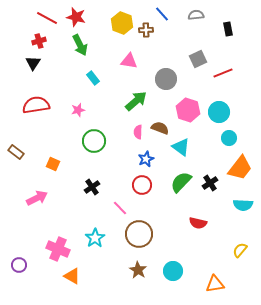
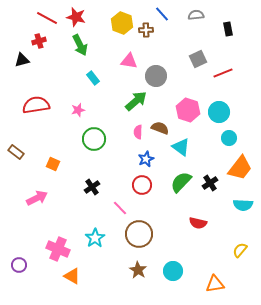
black triangle at (33, 63): moved 11 px left, 3 px up; rotated 42 degrees clockwise
gray circle at (166, 79): moved 10 px left, 3 px up
green circle at (94, 141): moved 2 px up
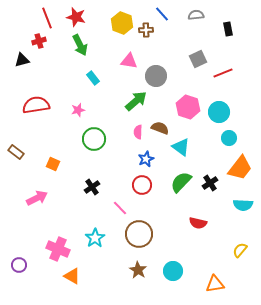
red line at (47, 18): rotated 40 degrees clockwise
pink hexagon at (188, 110): moved 3 px up
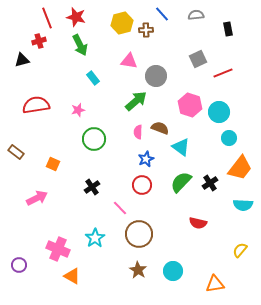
yellow hexagon at (122, 23): rotated 25 degrees clockwise
pink hexagon at (188, 107): moved 2 px right, 2 px up
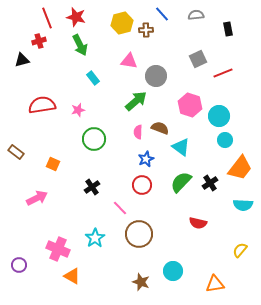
red semicircle at (36, 105): moved 6 px right
cyan circle at (219, 112): moved 4 px down
cyan circle at (229, 138): moved 4 px left, 2 px down
brown star at (138, 270): moved 3 px right, 12 px down; rotated 12 degrees counterclockwise
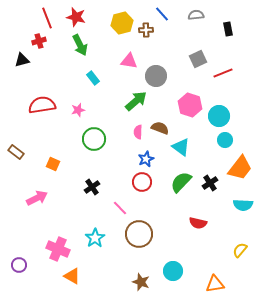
red circle at (142, 185): moved 3 px up
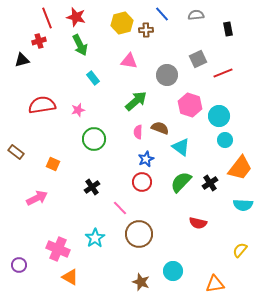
gray circle at (156, 76): moved 11 px right, 1 px up
orange triangle at (72, 276): moved 2 px left, 1 px down
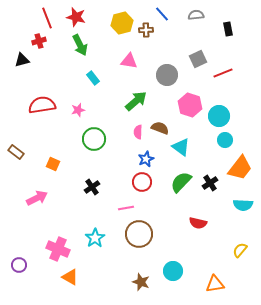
pink line at (120, 208): moved 6 px right; rotated 56 degrees counterclockwise
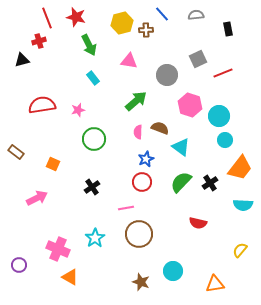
green arrow at (80, 45): moved 9 px right
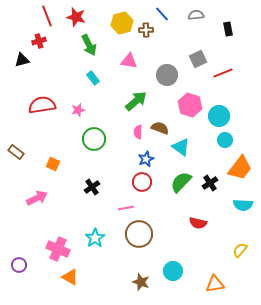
red line at (47, 18): moved 2 px up
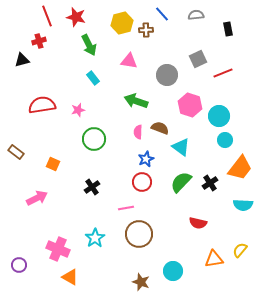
green arrow at (136, 101): rotated 120 degrees counterclockwise
orange triangle at (215, 284): moved 1 px left, 25 px up
